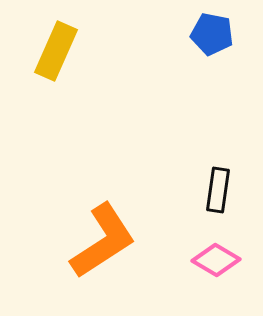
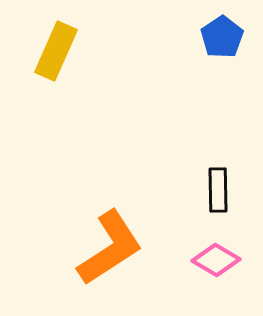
blue pentagon: moved 10 px right, 3 px down; rotated 27 degrees clockwise
black rectangle: rotated 9 degrees counterclockwise
orange L-shape: moved 7 px right, 7 px down
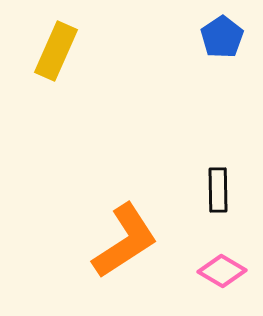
orange L-shape: moved 15 px right, 7 px up
pink diamond: moved 6 px right, 11 px down
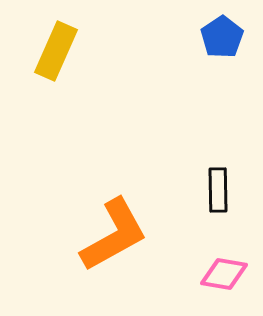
orange L-shape: moved 11 px left, 6 px up; rotated 4 degrees clockwise
pink diamond: moved 2 px right, 3 px down; rotated 21 degrees counterclockwise
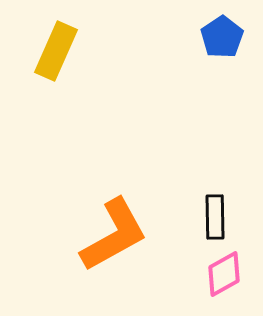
black rectangle: moved 3 px left, 27 px down
pink diamond: rotated 39 degrees counterclockwise
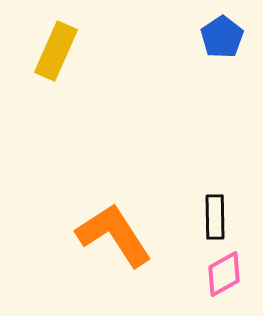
orange L-shape: rotated 94 degrees counterclockwise
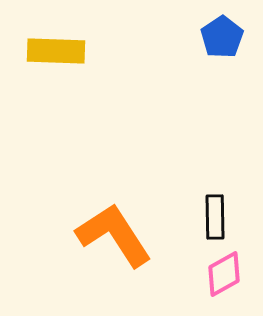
yellow rectangle: rotated 68 degrees clockwise
